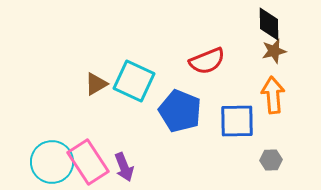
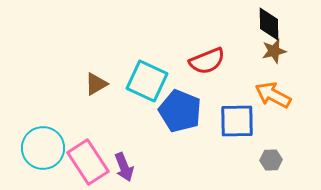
cyan square: moved 13 px right
orange arrow: rotated 57 degrees counterclockwise
cyan circle: moved 9 px left, 14 px up
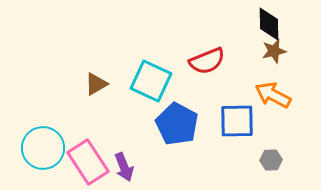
cyan square: moved 4 px right
blue pentagon: moved 3 px left, 13 px down; rotated 6 degrees clockwise
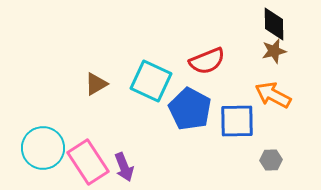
black diamond: moved 5 px right
blue pentagon: moved 13 px right, 15 px up
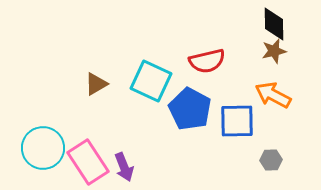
red semicircle: rotated 9 degrees clockwise
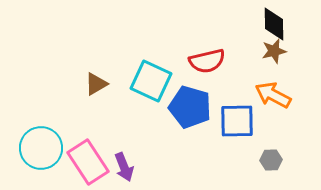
blue pentagon: moved 2 px up; rotated 12 degrees counterclockwise
cyan circle: moved 2 px left
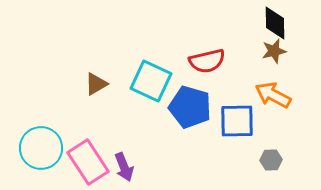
black diamond: moved 1 px right, 1 px up
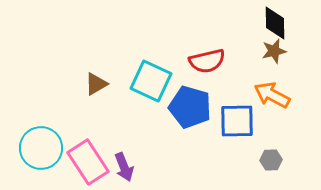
orange arrow: moved 1 px left
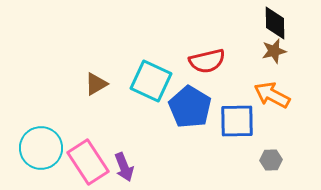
blue pentagon: rotated 15 degrees clockwise
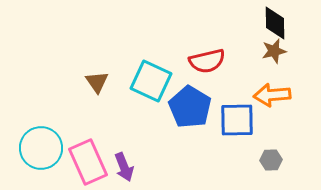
brown triangle: moved 1 px right, 2 px up; rotated 35 degrees counterclockwise
orange arrow: rotated 33 degrees counterclockwise
blue square: moved 1 px up
pink rectangle: rotated 9 degrees clockwise
